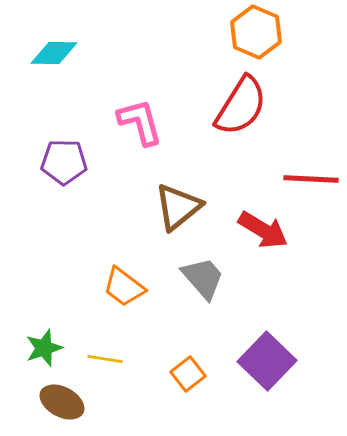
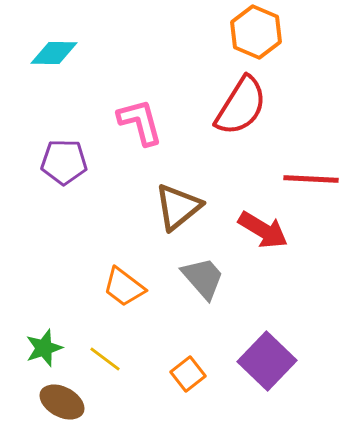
yellow line: rotated 28 degrees clockwise
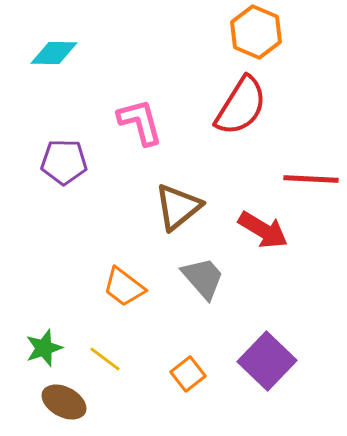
brown ellipse: moved 2 px right
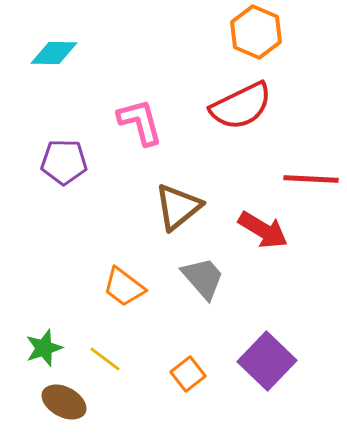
red semicircle: rotated 32 degrees clockwise
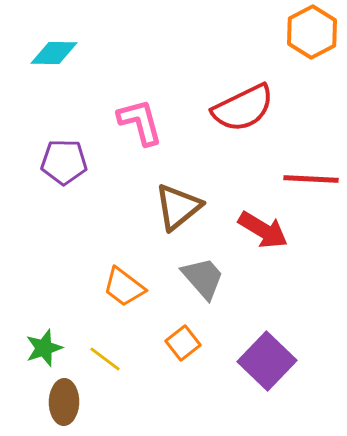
orange hexagon: moved 56 px right; rotated 9 degrees clockwise
red semicircle: moved 2 px right, 2 px down
orange square: moved 5 px left, 31 px up
brown ellipse: rotated 63 degrees clockwise
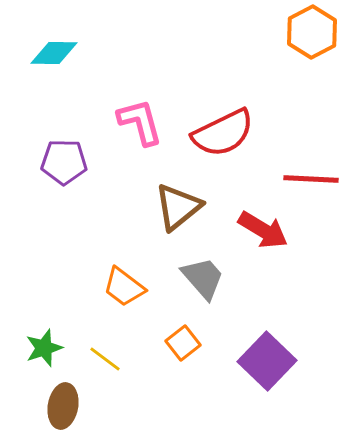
red semicircle: moved 20 px left, 25 px down
brown ellipse: moved 1 px left, 4 px down; rotated 9 degrees clockwise
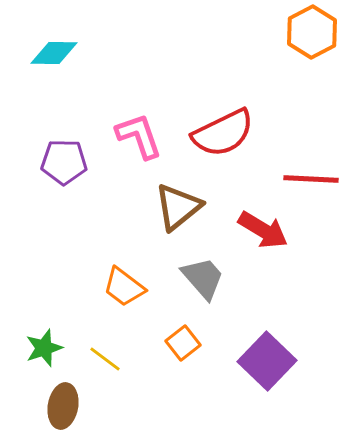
pink L-shape: moved 1 px left, 14 px down; rotated 4 degrees counterclockwise
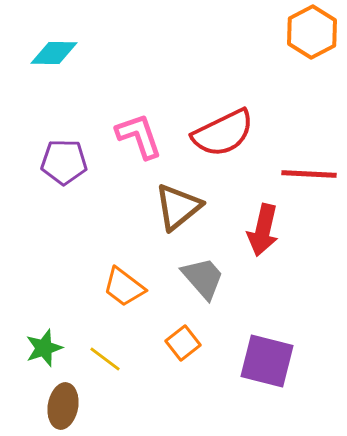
red line: moved 2 px left, 5 px up
red arrow: rotated 72 degrees clockwise
purple square: rotated 30 degrees counterclockwise
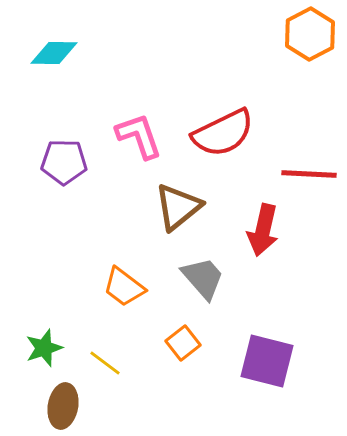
orange hexagon: moved 2 px left, 2 px down
yellow line: moved 4 px down
